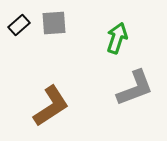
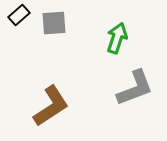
black rectangle: moved 10 px up
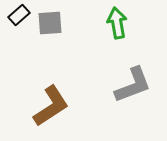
gray square: moved 4 px left
green arrow: moved 15 px up; rotated 28 degrees counterclockwise
gray L-shape: moved 2 px left, 3 px up
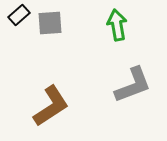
green arrow: moved 2 px down
